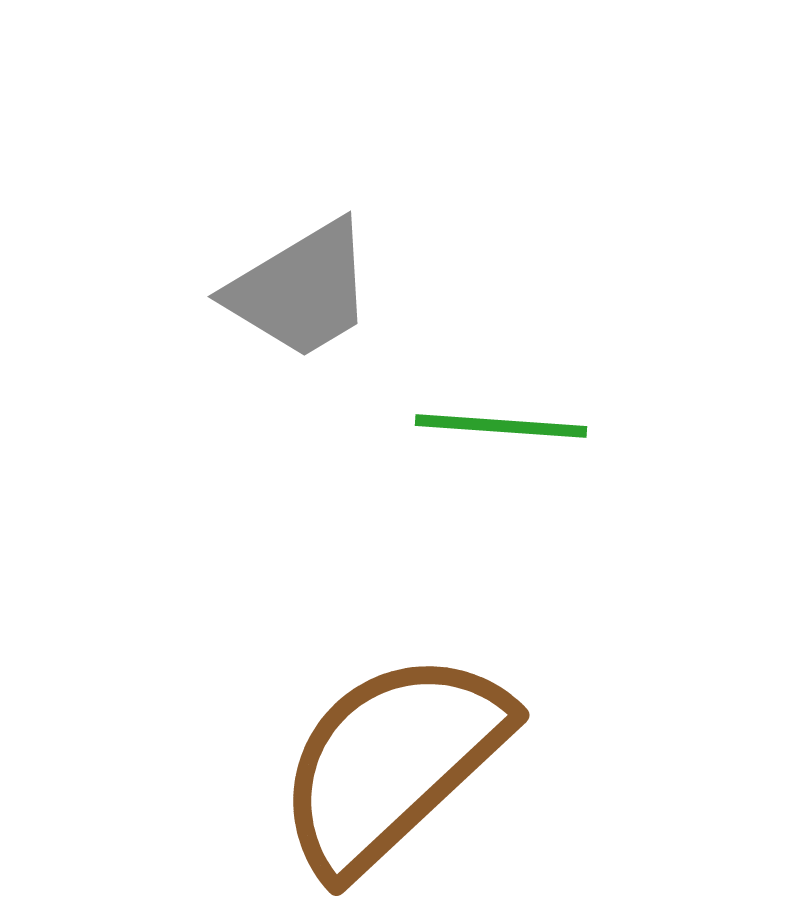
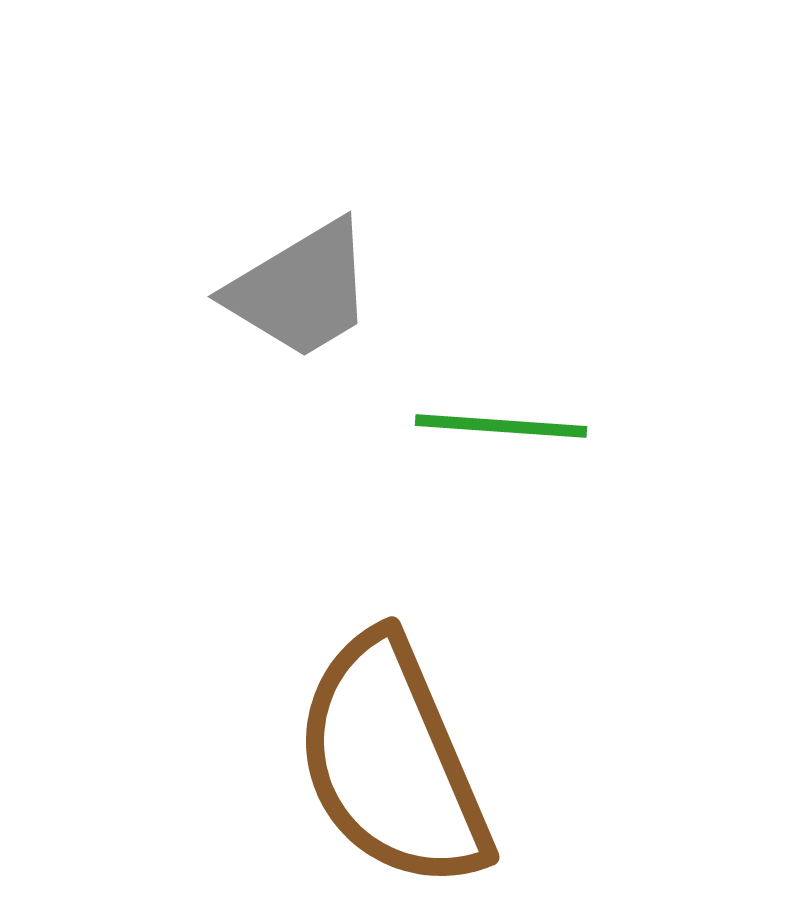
brown semicircle: rotated 70 degrees counterclockwise
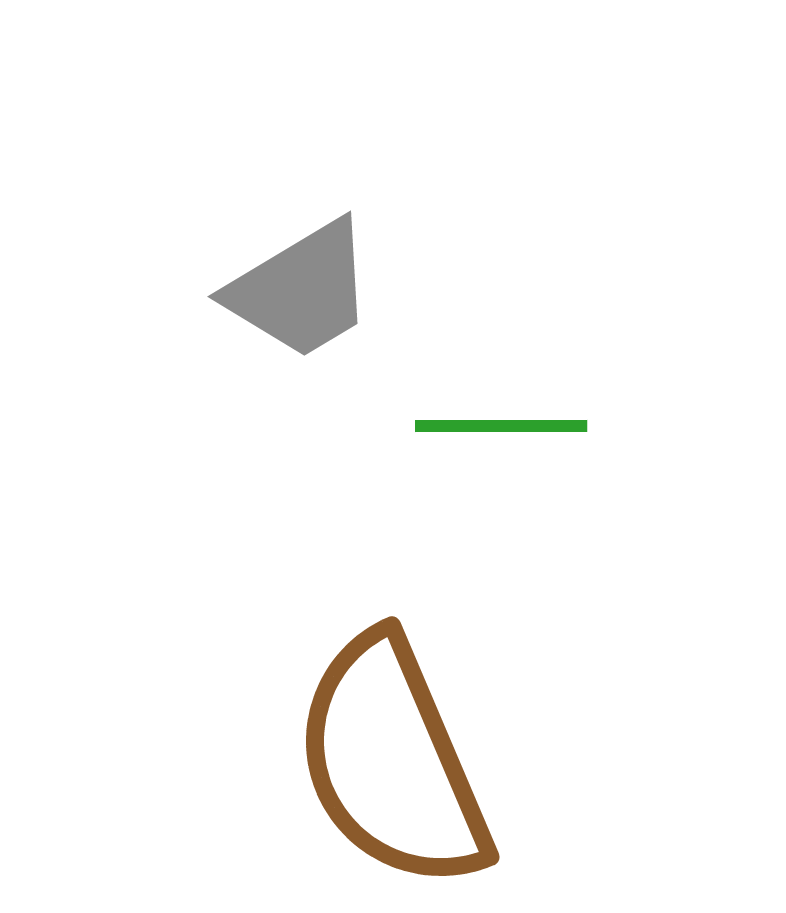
green line: rotated 4 degrees counterclockwise
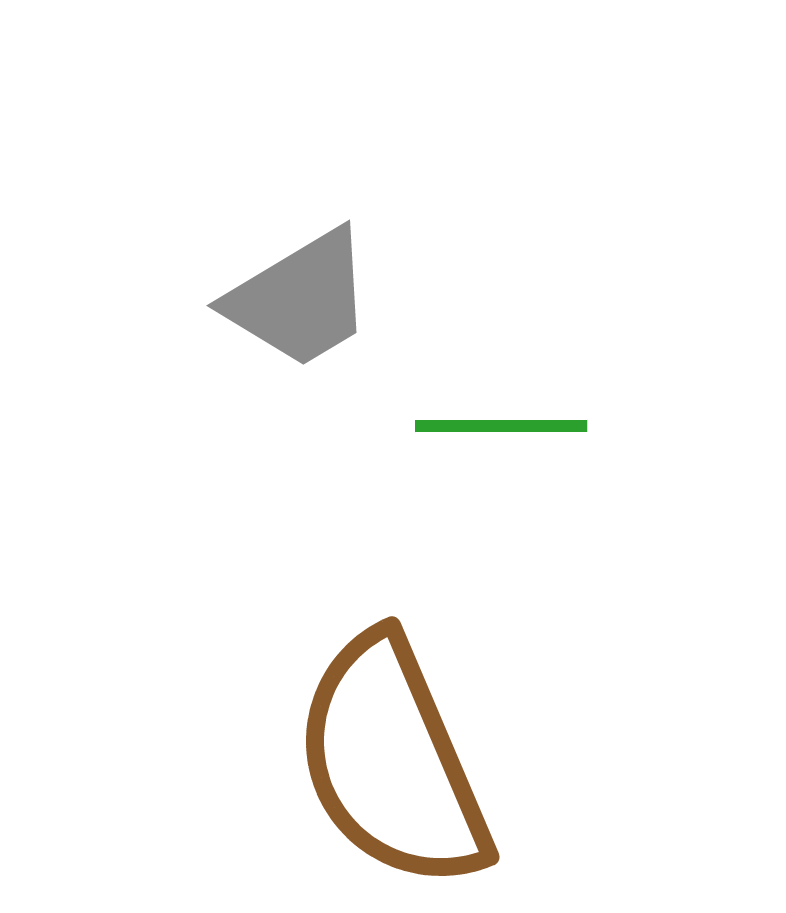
gray trapezoid: moved 1 px left, 9 px down
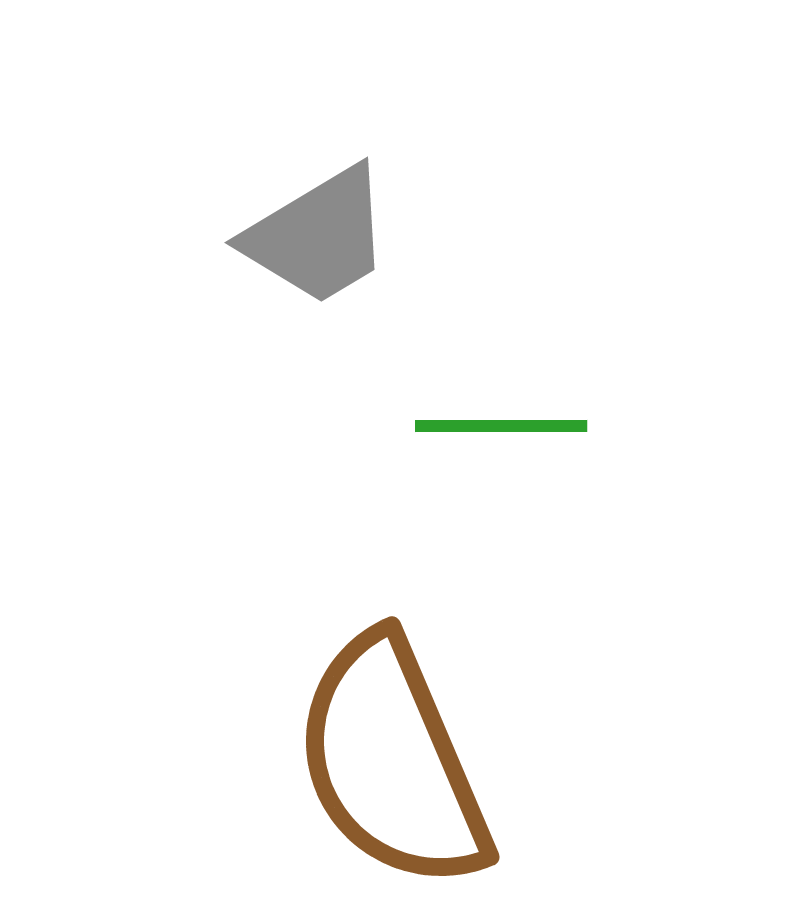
gray trapezoid: moved 18 px right, 63 px up
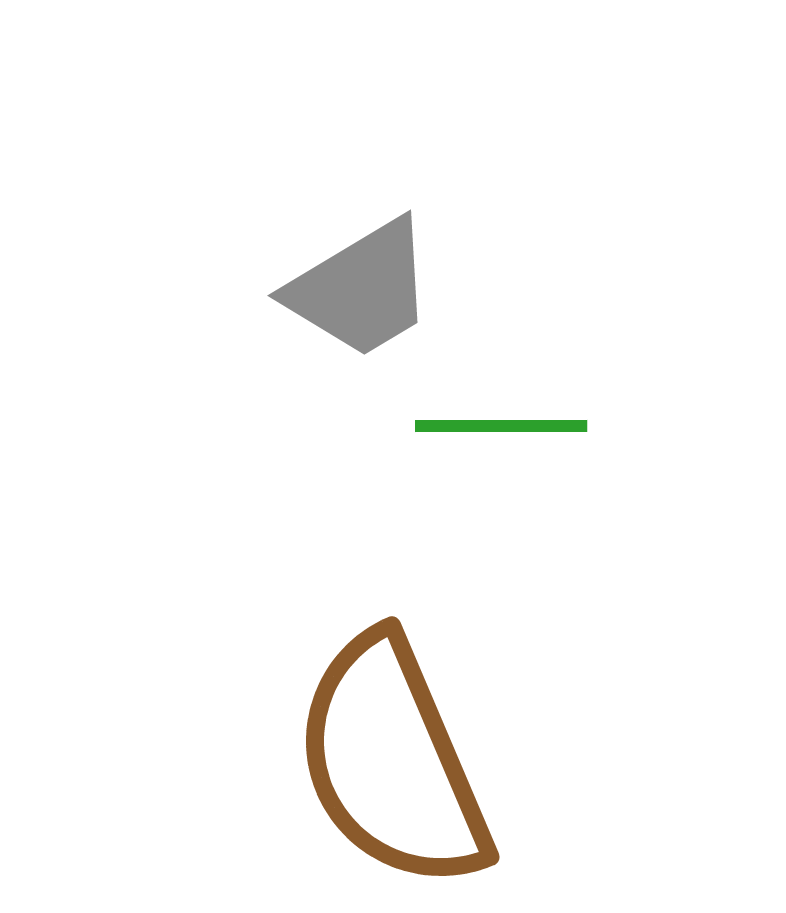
gray trapezoid: moved 43 px right, 53 px down
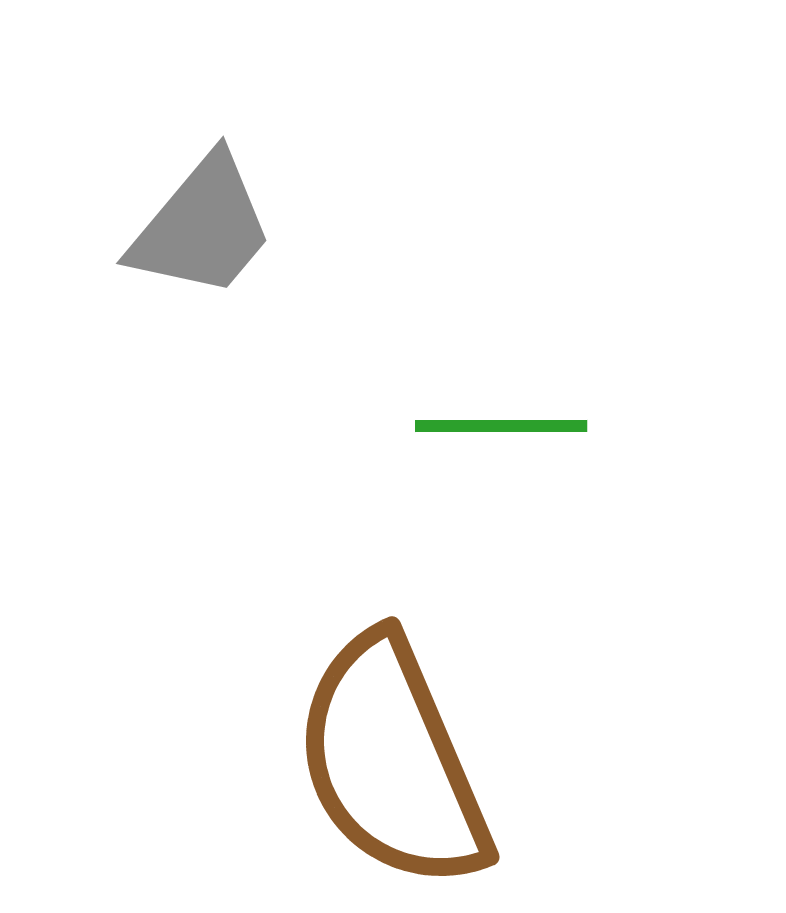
gray trapezoid: moved 159 px left, 62 px up; rotated 19 degrees counterclockwise
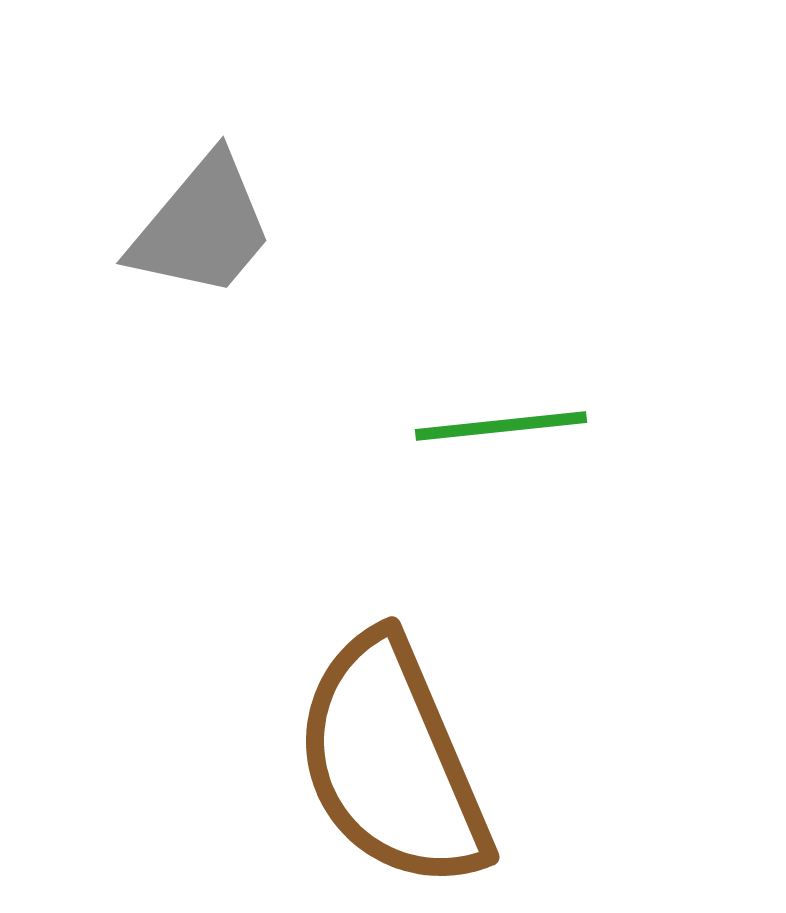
green line: rotated 6 degrees counterclockwise
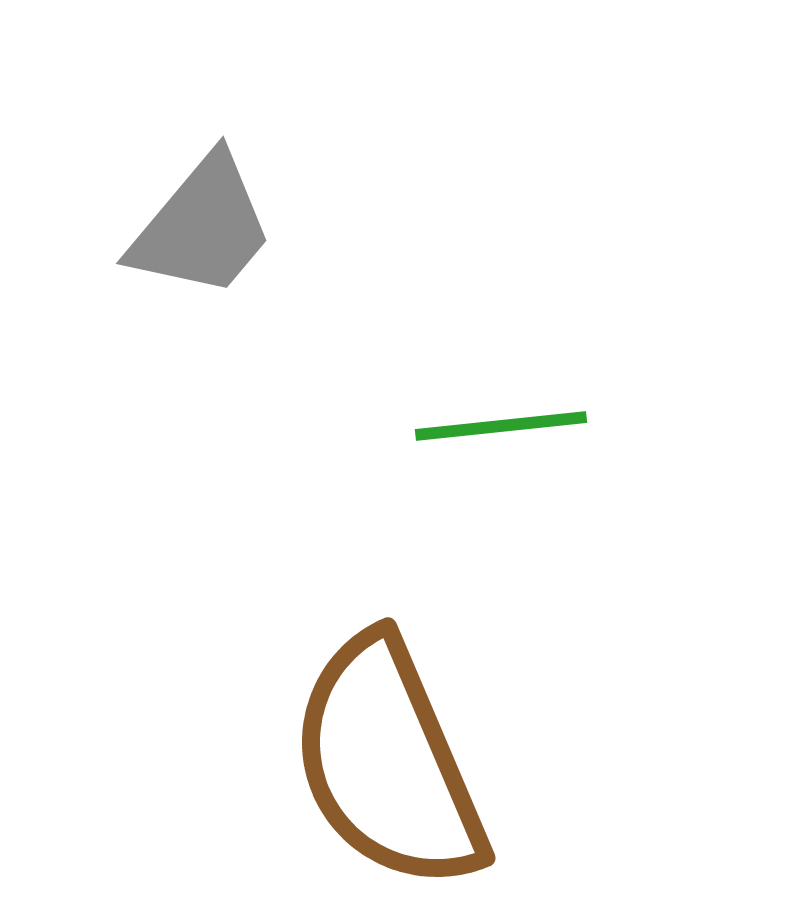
brown semicircle: moved 4 px left, 1 px down
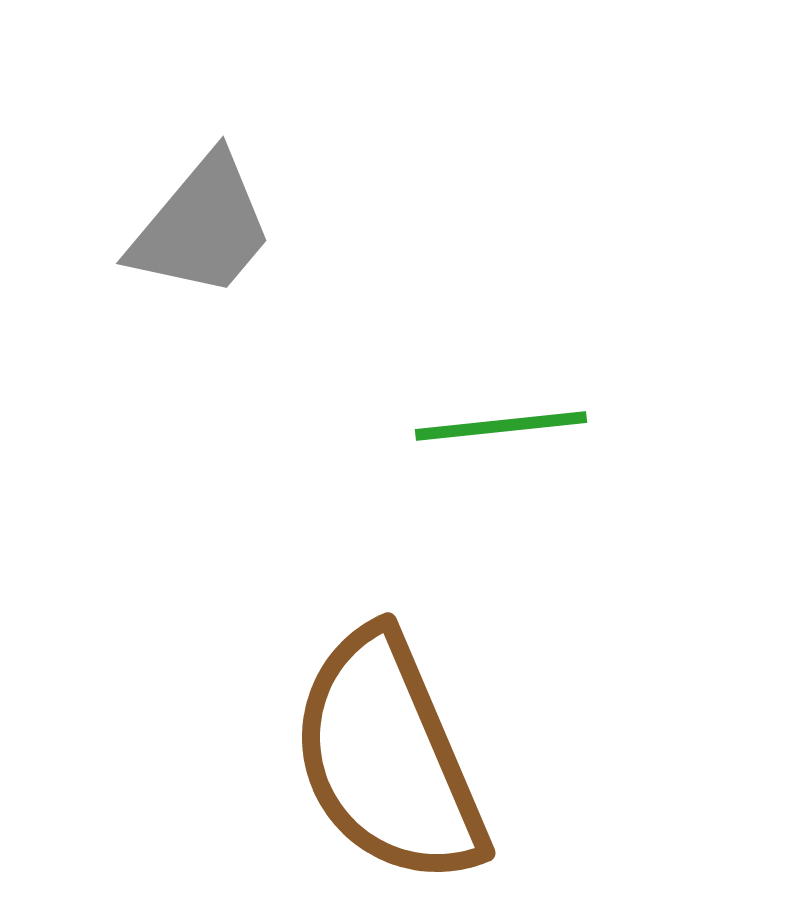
brown semicircle: moved 5 px up
